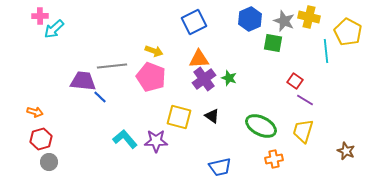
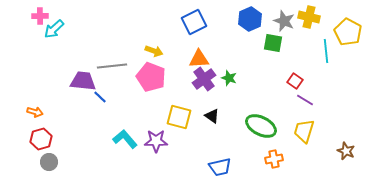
yellow trapezoid: moved 1 px right
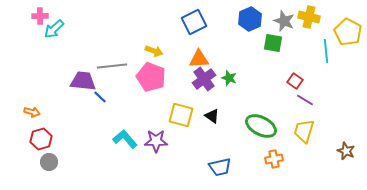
orange arrow: moved 3 px left
yellow square: moved 2 px right, 2 px up
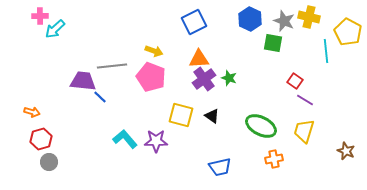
blue hexagon: rotated 10 degrees counterclockwise
cyan arrow: moved 1 px right
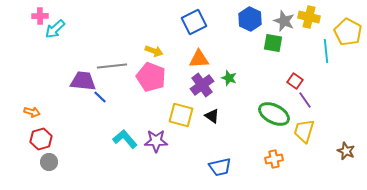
purple cross: moved 2 px left, 6 px down
purple line: rotated 24 degrees clockwise
green ellipse: moved 13 px right, 12 px up
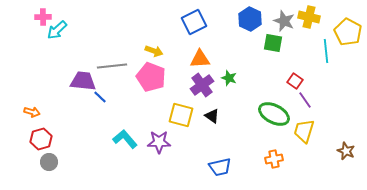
pink cross: moved 3 px right, 1 px down
cyan arrow: moved 2 px right, 1 px down
orange triangle: moved 1 px right
purple star: moved 3 px right, 1 px down
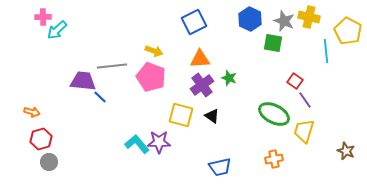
yellow pentagon: moved 1 px up
cyan L-shape: moved 12 px right, 5 px down
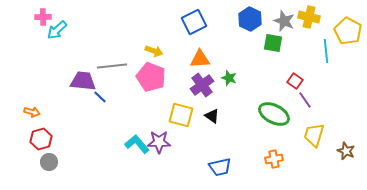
yellow trapezoid: moved 10 px right, 4 px down
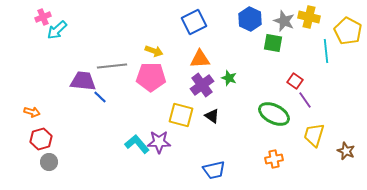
pink cross: rotated 21 degrees counterclockwise
pink pentagon: rotated 20 degrees counterclockwise
blue trapezoid: moved 6 px left, 3 px down
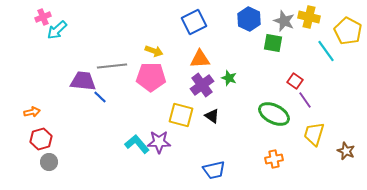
blue hexagon: moved 1 px left
cyan line: rotated 30 degrees counterclockwise
orange arrow: rotated 28 degrees counterclockwise
yellow trapezoid: moved 1 px up
